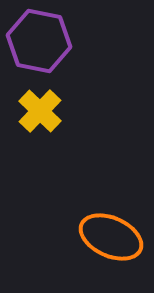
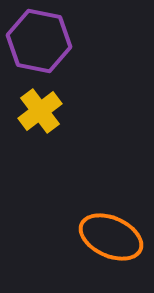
yellow cross: rotated 9 degrees clockwise
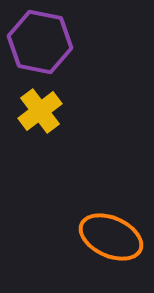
purple hexagon: moved 1 px right, 1 px down
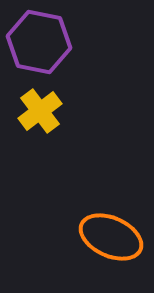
purple hexagon: moved 1 px left
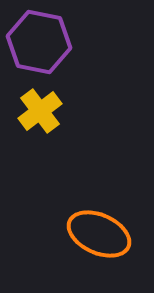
orange ellipse: moved 12 px left, 3 px up
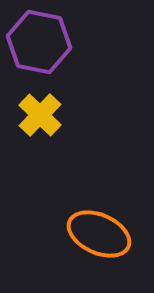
yellow cross: moved 4 px down; rotated 9 degrees counterclockwise
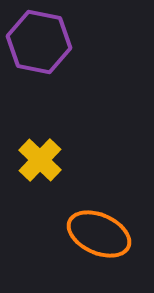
yellow cross: moved 45 px down
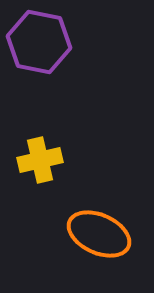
yellow cross: rotated 33 degrees clockwise
